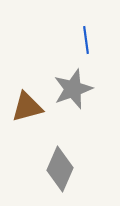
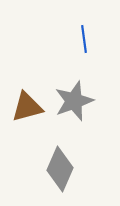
blue line: moved 2 px left, 1 px up
gray star: moved 1 px right, 12 px down
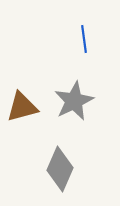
gray star: rotated 6 degrees counterclockwise
brown triangle: moved 5 px left
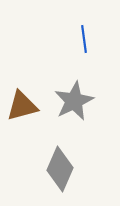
brown triangle: moved 1 px up
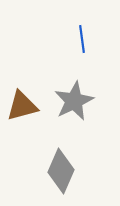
blue line: moved 2 px left
gray diamond: moved 1 px right, 2 px down
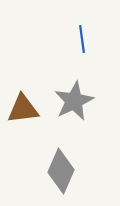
brown triangle: moved 1 px right, 3 px down; rotated 8 degrees clockwise
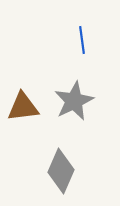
blue line: moved 1 px down
brown triangle: moved 2 px up
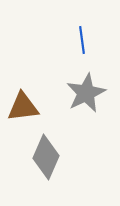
gray star: moved 12 px right, 8 px up
gray diamond: moved 15 px left, 14 px up
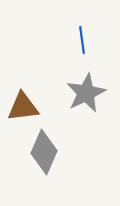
gray diamond: moved 2 px left, 5 px up
